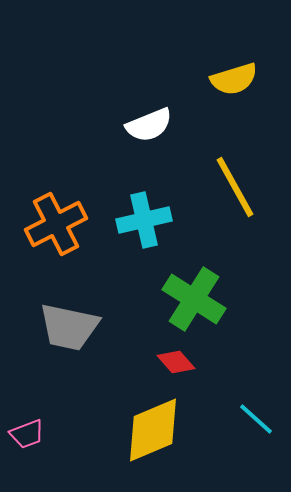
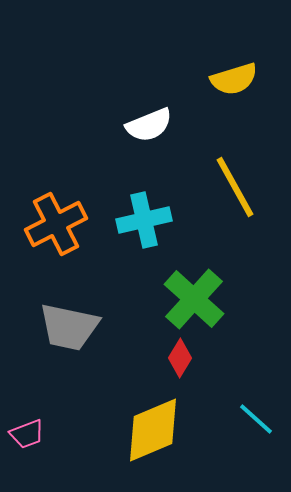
green cross: rotated 10 degrees clockwise
red diamond: moved 4 px right, 4 px up; rotated 72 degrees clockwise
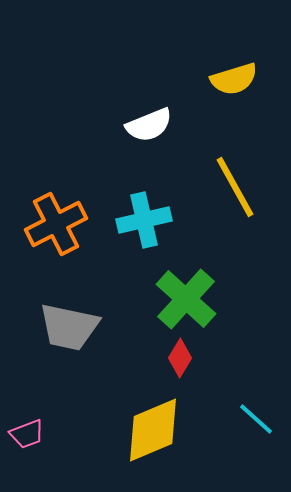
green cross: moved 8 px left
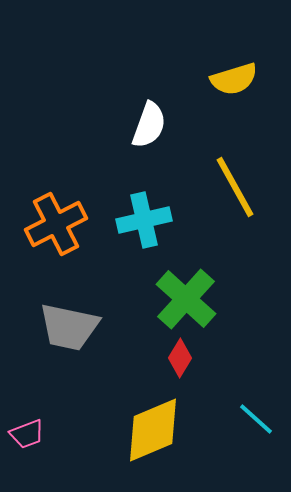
white semicircle: rotated 48 degrees counterclockwise
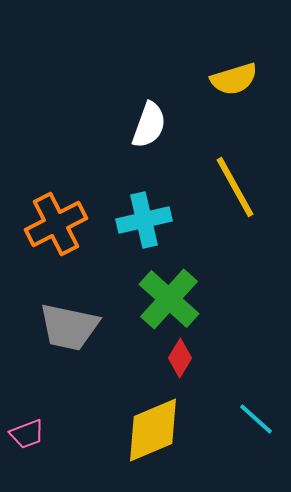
green cross: moved 17 px left
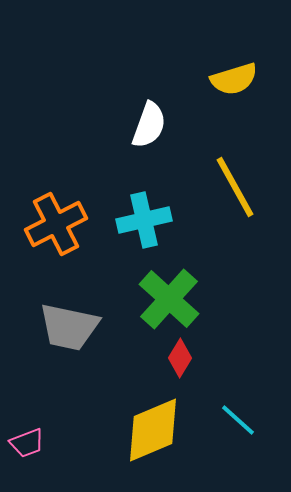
cyan line: moved 18 px left, 1 px down
pink trapezoid: moved 9 px down
